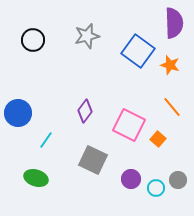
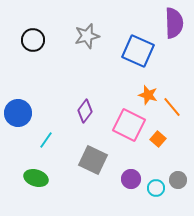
blue square: rotated 12 degrees counterclockwise
orange star: moved 22 px left, 30 px down
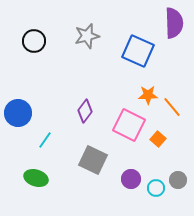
black circle: moved 1 px right, 1 px down
orange star: rotated 18 degrees counterclockwise
cyan line: moved 1 px left
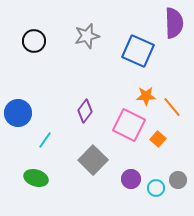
orange star: moved 2 px left, 1 px down
gray square: rotated 20 degrees clockwise
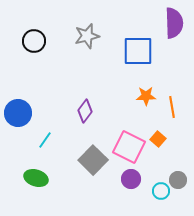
blue square: rotated 24 degrees counterclockwise
orange line: rotated 30 degrees clockwise
pink square: moved 22 px down
cyan circle: moved 5 px right, 3 px down
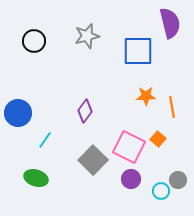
purple semicircle: moved 4 px left; rotated 12 degrees counterclockwise
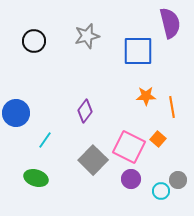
blue circle: moved 2 px left
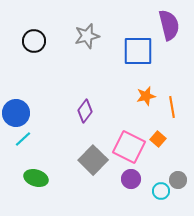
purple semicircle: moved 1 px left, 2 px down
orange star: rotated 12 degrees counterclockwise
cyan line: moved 22 px left, 1 px up; rotated 12 degrees clockwise
